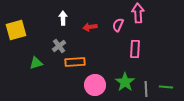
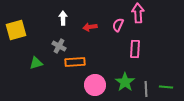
gray cross: rotated 24 degrees counterclockwise
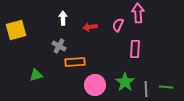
green triangle: moved 12 px down
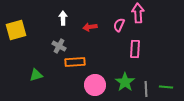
pink semicircle: moved 1 px right
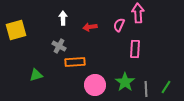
green line: rotated 64 degrees counterclockwise
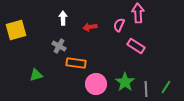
pink rectangle: moved 1 px right, 3 px up; rotated 60 degrees counterclockwise
orange rectangle: moved 1 px right, 1 px down; rotated 12 degrees clockwise
pink circle: moved 1 px right, 1 px up
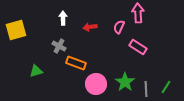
pink semicircle: moved 2 px down
pink rectangle: moved 2 px right, 1 px down
orange rectangle: rotated 12 degrees clockwise
green triangle: moved 4 px up
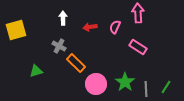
pink semicircle: moved 4 px left
orange rectangle: rotated 24 degrees clockwise
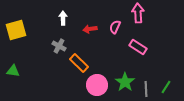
red arrow: moved 2 px down
orange rectangle: moved 3 px right
green triangle: moved 23 px left; rotated 24 degrees clockwise
pink circle: moved 1 px right, 1 px down
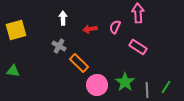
gray line: moved 1 px right, 1 px down
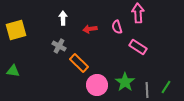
pink semicircle: moved 2 px right; rotated 40 degrees counterclockwise
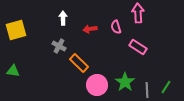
pink semicircle: moved 1 px left
